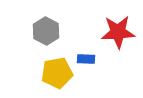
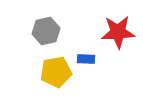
gray hexagon: rotated 20 degrees clockwise
yellow pentagon: moved 1 px left, 1 px up
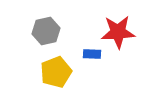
blue rectangle: moved 6 px right, 5 px up
yellow pentagon: rotated 12 degrees counterclockwise
